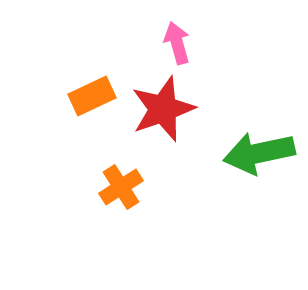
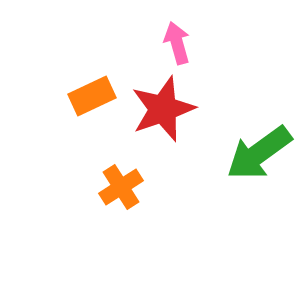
green arrow: rotated 24 degrees counterclockwise
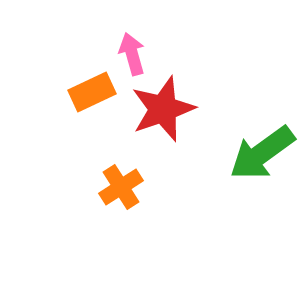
pink arrow: moved 45 px left, 11 px down
orange rectangle: moved 4 px up
green arrow: moved 3 px right
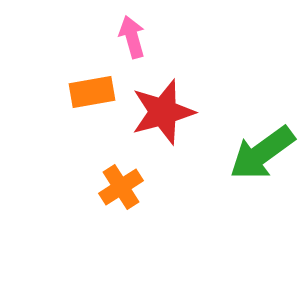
pink arrow: moved 17 px up
orange rectangle: rotated 15 degrees clockwise
red star: moved 3 px down; rotated 4 degrees clockwise
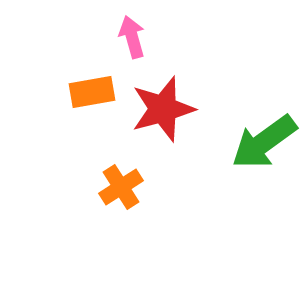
red star: moved 3 px up
green arrow: moved 2 px right, 11 px up
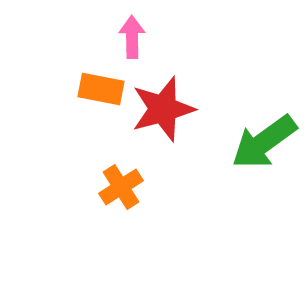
pink arrow: rotated 15 degrees clockwise
orange rectangle: moved 9 px right, 3 px up; rotated 21 degrees clockwise
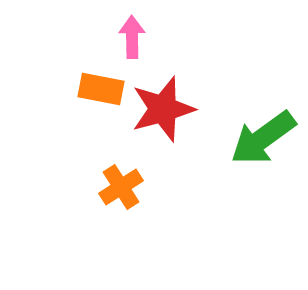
green arrow: moved 1 px left, 4 px up
